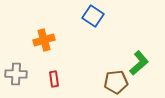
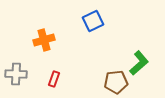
blue square: moved 5 px down; rotated 30 degrees clockwise
red rectangle: rotated 28 degrees clockwise
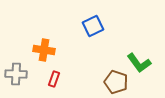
blue square: moved 5 px down
orange cross: moved 10 px down; rotated 25 degrees clockwise
green L-shape: rotated 95 degrees clockwise
brown pentagon: rotated 25 degrees clockwise
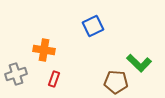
green L-shape: rotated 10 degrees counterclockwise
gray cross: rotated 20 degrees counterclockwise
brown pentagon: rotated 15 degrees counterclockwise
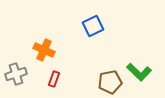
orange cross: rotated 15 degrees clockwise
green L-shape: moved 9 px down
brown pentagon: moved 6 px left; rotated 15 degrees counterclockwise
